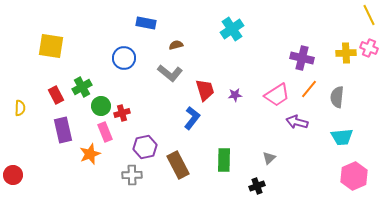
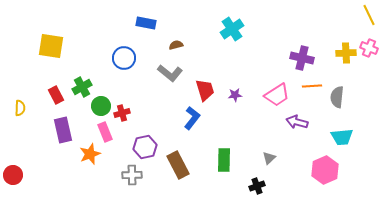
orange line: moved 3 px right, 3 px up; rotated 48 degrees clockwise
pink hexagon: moved 29 px left, 6 px up
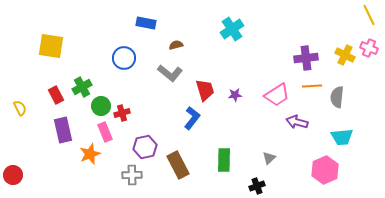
yellow cross: moved 1 px left, 2 px down; rotated 30 degrees clockwise
purple cross: moved 4 px right; rotated 20 degrees counterclockwise
yellow semicircle: rotated 28 degrees counterclockwise
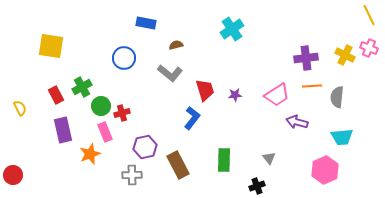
gray triangle: rotated 24 degrees counterclockwise
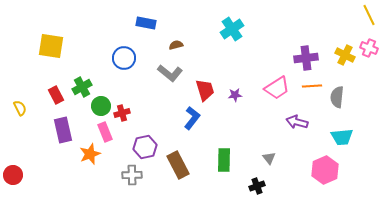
pink trapezoid: moved 7 px up
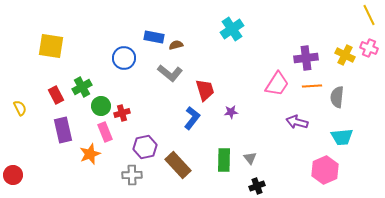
blue rectangle: moved 8 px right, 14 px down
pink trapezoid: moved 4 px up; rotated 24 degrees counterclockwise
purple star: moved 4 px left, 17 px down
gray triangle: moved 19 px left
brown rectangle: rotated 16 degrees counterclockwise
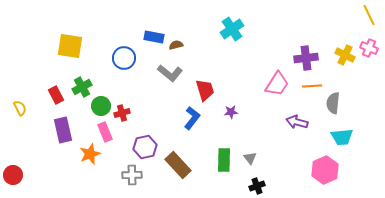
yellow square: moved 19 px right
gray semicircle: moved 4 px left, 6 px down
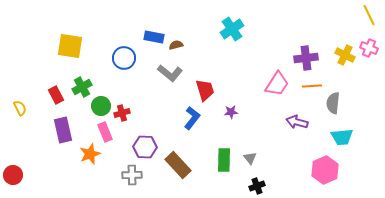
purple hexagon: rotated 15 degrees clockwise
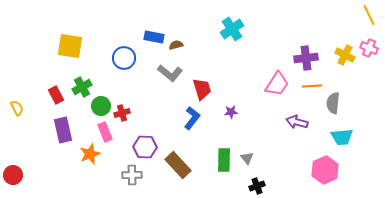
red trapezoid: moved 3 px left, 1 px up
yellow semicircle: moved 3 px left
gray triangle: moved 3 px left
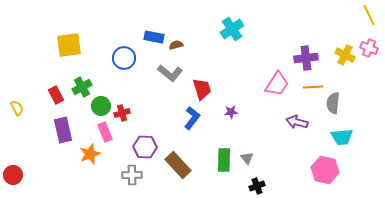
yellow square: moved 1 px left, 1 px up; rotated 16 degrees counterclockwise
orange line: moved 1 px right, 1 px down
pink hexagon: rotated 24 degrees counterclockwise
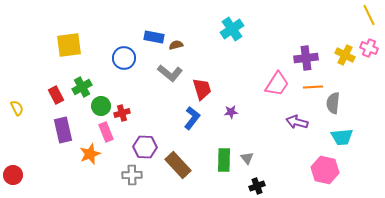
pink rectangle: moved 1 px right
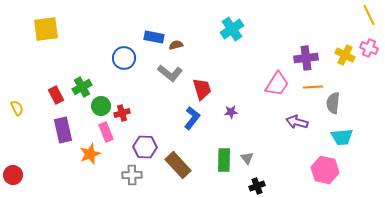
yellow square: moved 23 px left, 16 px up
